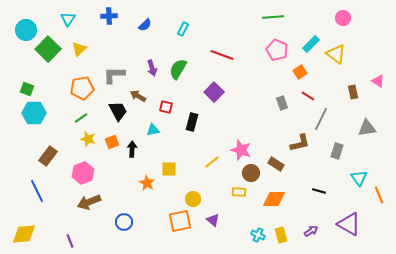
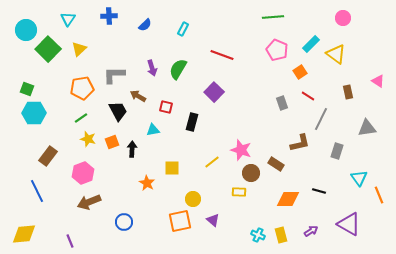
brown rectangle at (353, 92): moved 5 px left
yellow square at (169, 169): moved 3 px right, 1 px up
orange diamond at (274, 199): moved 14 px right
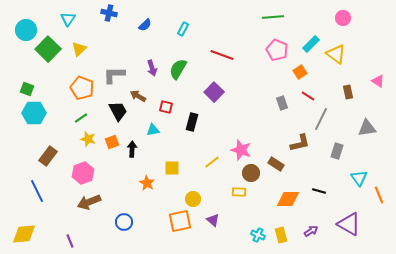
blue cross at (109, 16): moved 3 px up; rotated 14 degrees clockwise
orange pentagon at (82, 88): rotated 30 degrees clockwise
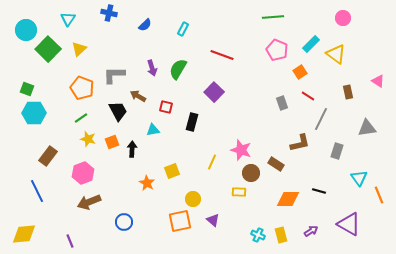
yellow line at (212, 162): rotated 28 degrees counterclockwise
yellow square at (172, 168): moved 3 px down; rotated 21 degrees counterclockwise
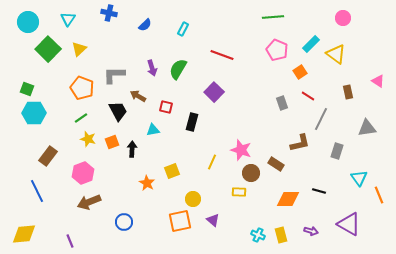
cyan circle at (26, 30): moved 2 px right, 8 px up
purple arrow at (311, 231): rotated 48 degrees clockwise
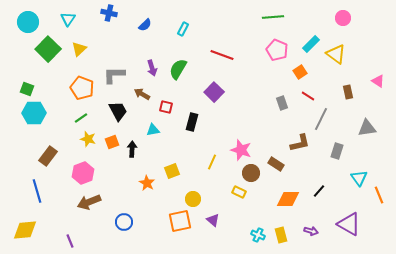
brown arrow at (138, 96): moved 4 px right, 2 px up
blue line at (37, 191): rotated 10 degrees clockwise
black line at (319, 191): rotated 64 degrees counterclockwise
yellow rectangle at (239, 192): rotated 24 degrees clockwise
yellow diamond at (24, 234): moved 1 px right, 4 px up
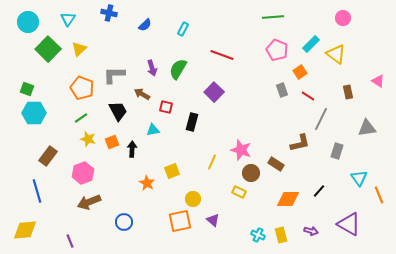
gray rectangle at (282, 103): moved 13 px up
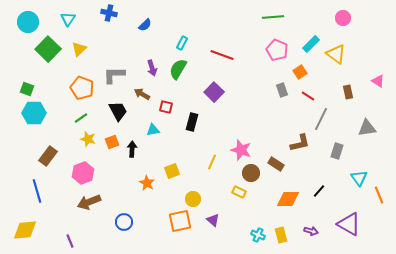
cyan rectangle at (183, 29): moved 1 px left, 14 px down
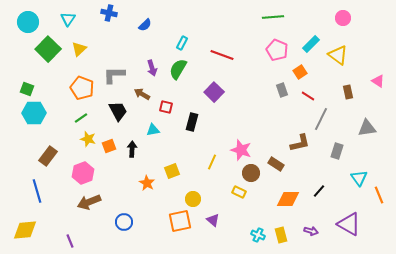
yellow triangle at (336, 54): moved 2 px right, 1 px down
orange square at (112, 142): moved 3 px left, 4 px down
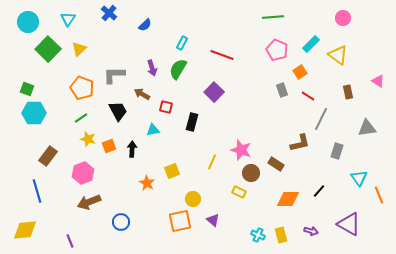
blue cross at (109, 13): rotated 28 degrees clockwise
blue circle at (124, 222): moved 3 px left
